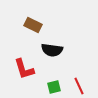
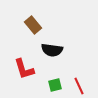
brown rectangle: rotated 24 degrees clockwise
green square: moved 1 px right, 2 px up
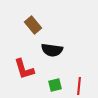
red line: rotated 30 degrees clockwise
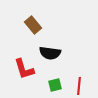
black semicircle: moved 2 px left, 3 px down
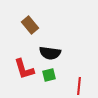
brown rectangle: moved 3 px left
green square: moved 6 px left, 10 px up
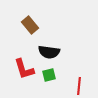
black semicircle: moved 1 px left, 1 px up
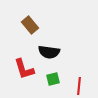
green square: moved 4 px right, 4 px down
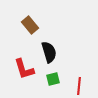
black semicircle: rotated 115 degrees counterclockwise
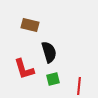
brown rectangle: rotated 36 degrees counterclockwise
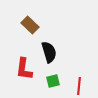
brown rectangle: rotated 30 degrees clockwise
red L-shape: rotated 25 degrees clockwise
green square: moved 2 px down
